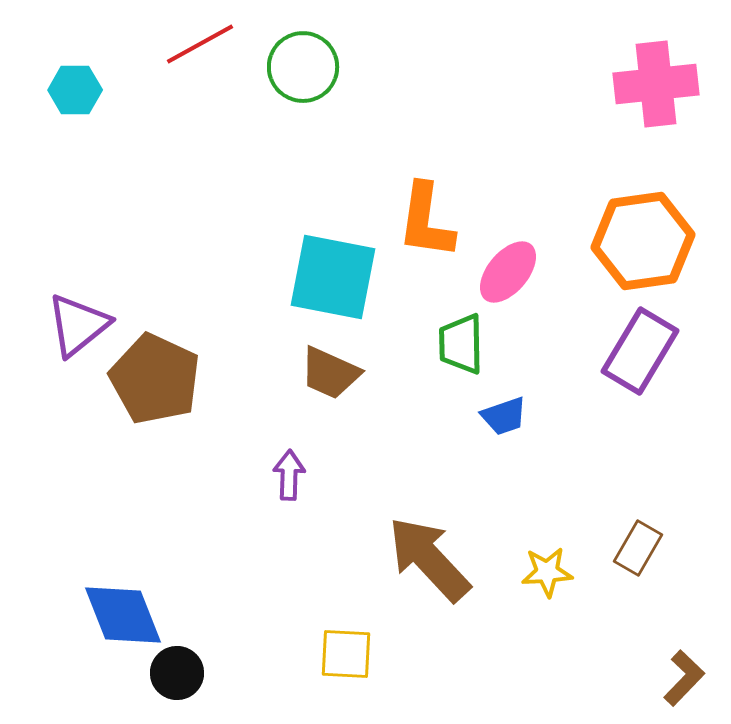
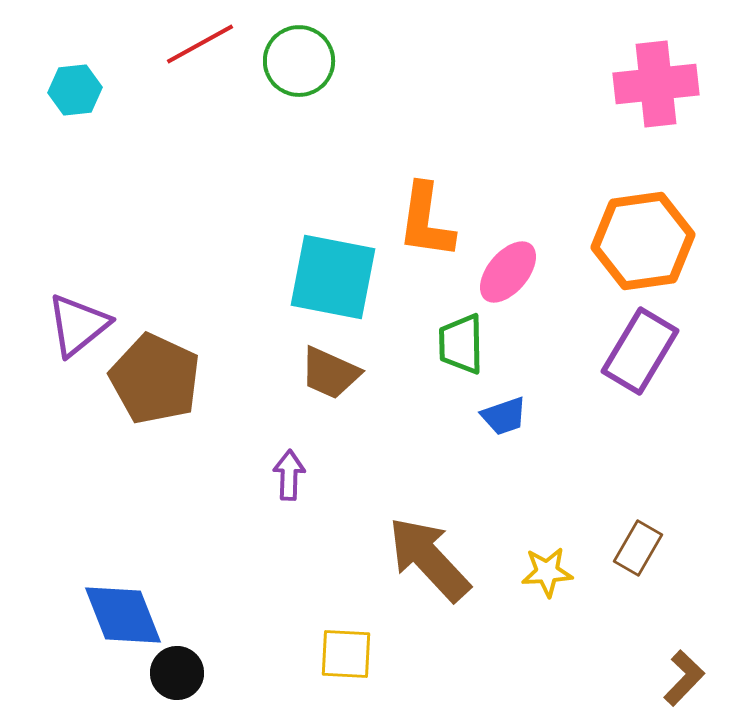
green circle: moved 4 px left, 6 px up
cyan hexagon: rotated 6 degrees counterclockwise
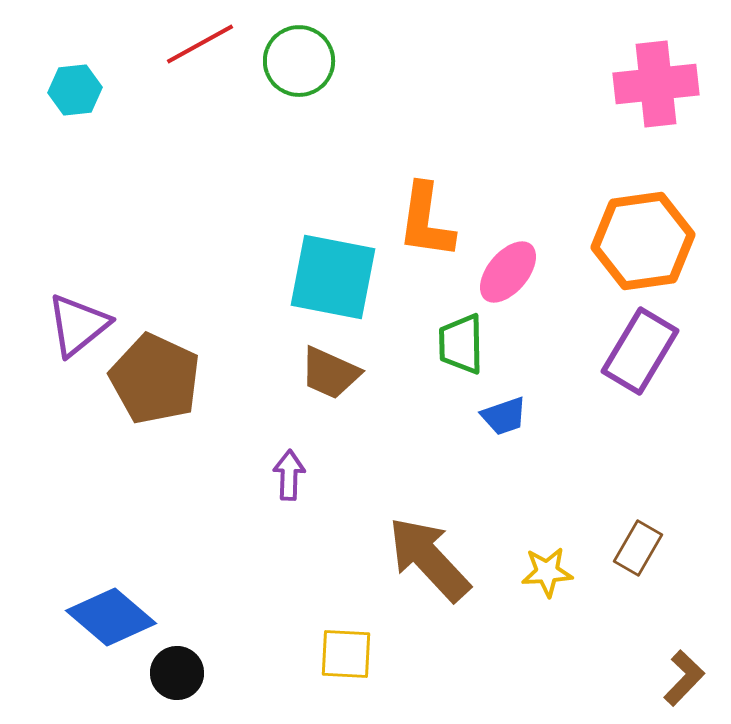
blue diamond: moved 12 px left, 2 px down; rotated 28 degrees counterclockwise
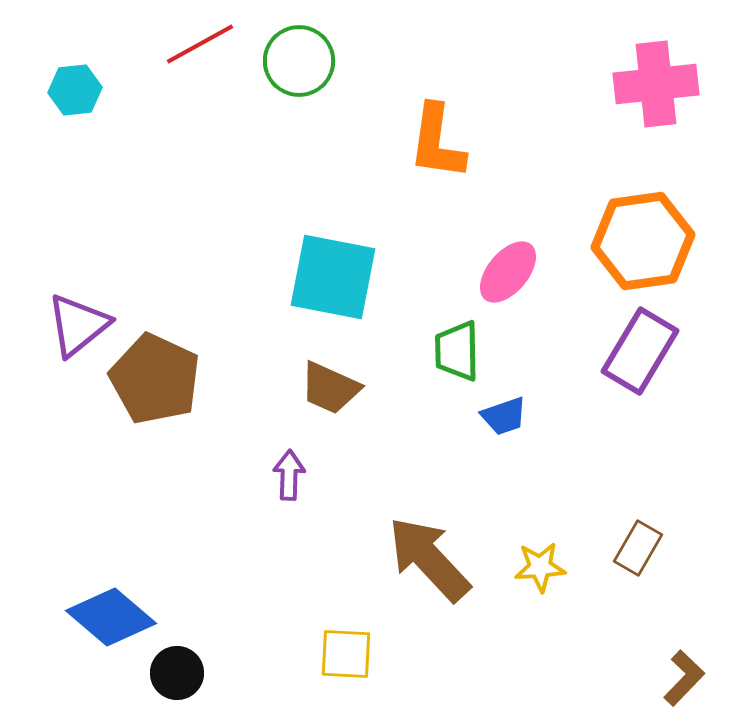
orange L-shape: moved 11 px right, 79 px up
green trapezoid: moved 4 px left, 7 px down
brown trapezoid: moved 15 px down
yellow star: moved 7 px left, 5 px up
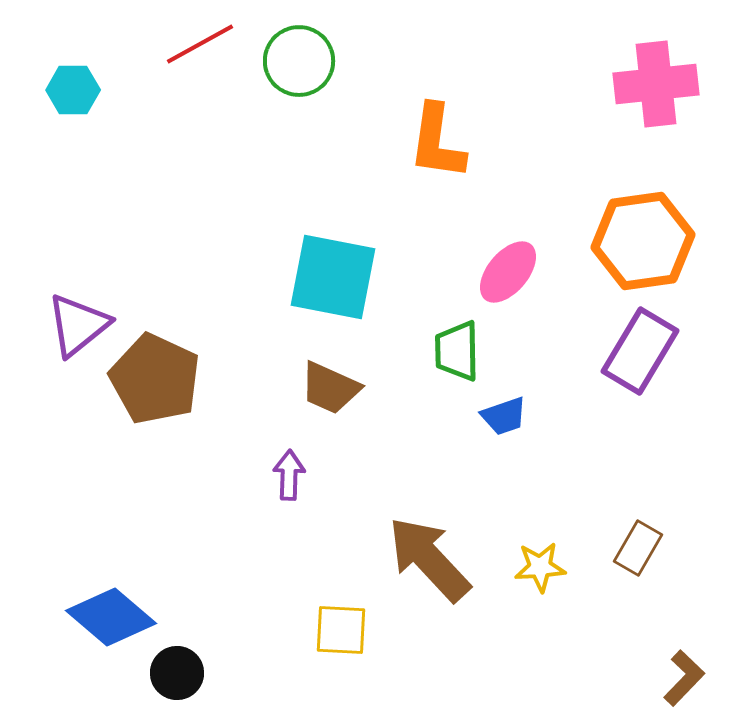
cyan hexagon: moved 2 px left; rotated 6 degrees clockwise
yellow square: moved 5 px left, 24 px up
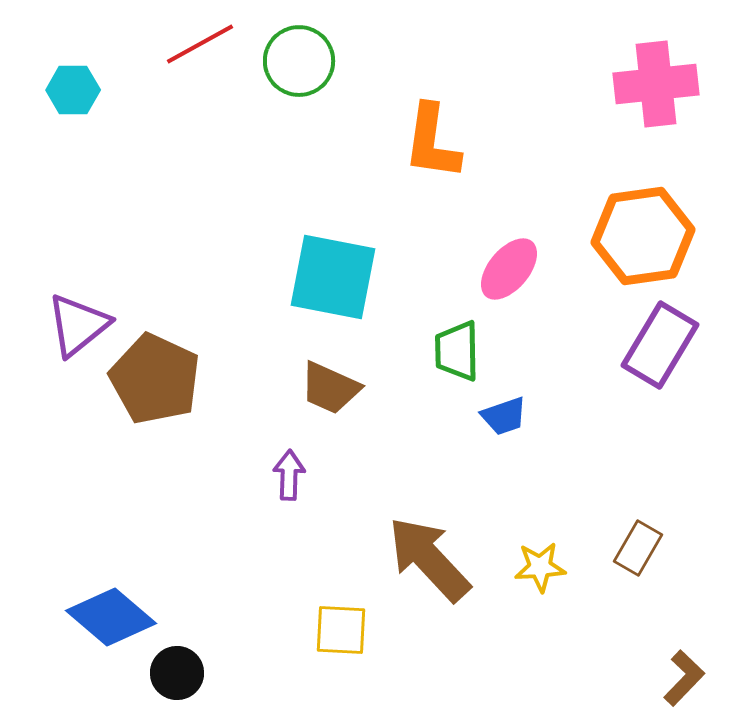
orange L-shape: moved 5 px left
orange hexagon: moved 5 px up
pink ellipse: moved 1 px right, 3 px up
purple rectangle: moved 20 px right, 6 px up
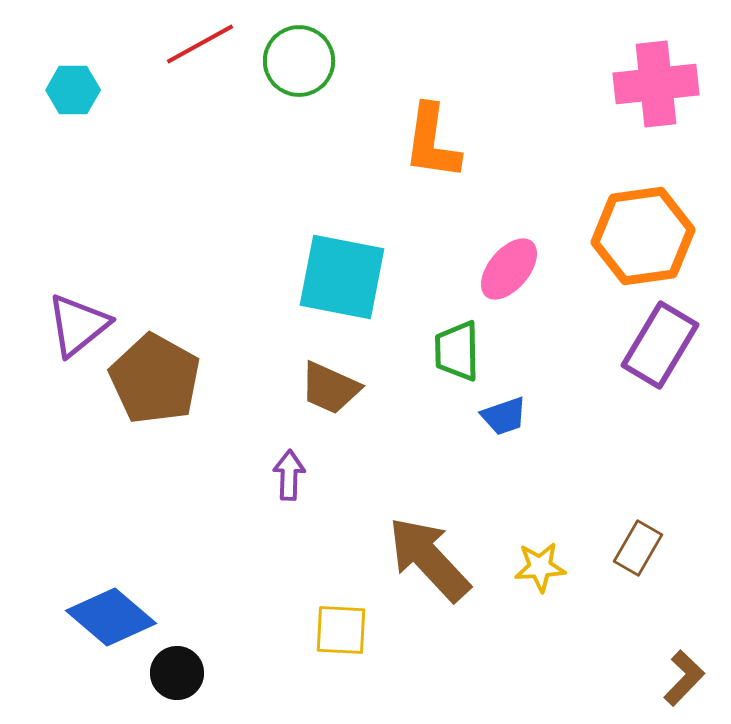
cyan square: moved 9 px right
brown pentagon: rotated 4 degrees clockwise
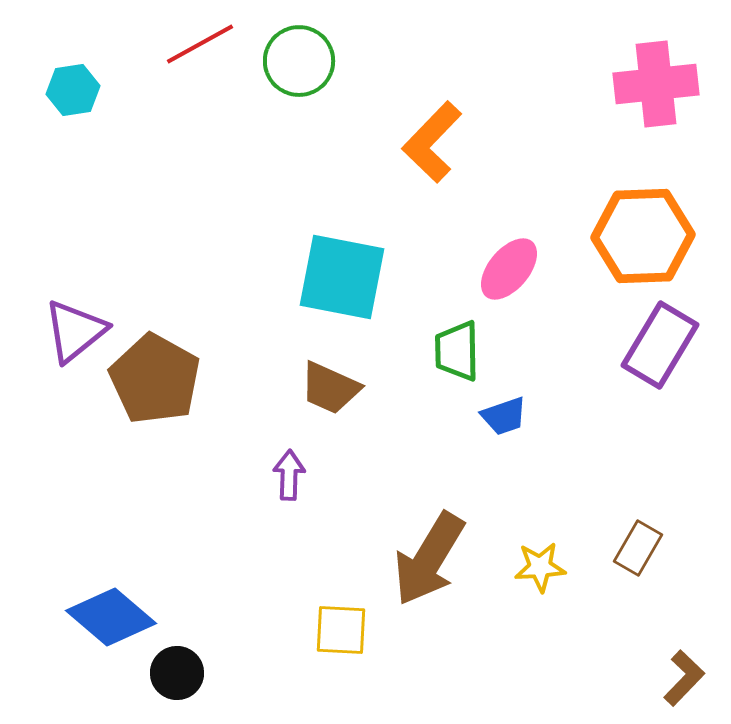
cyan hexagon: rotated 9 degrees counterclockwise
orange L-shape: rotated 36 degrees clockwise
orange hexagon: rotated 6 degrees clockwise
purple triangle: moved 3 px left, 6 px down
brown arrow: rotated 106 degrees counterclockwise
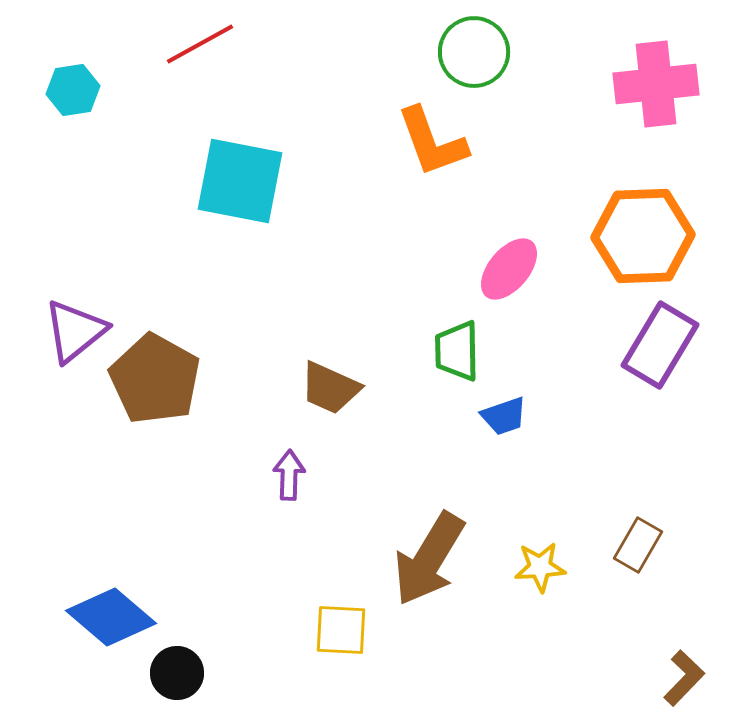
green circle: moved 175 px right, 9 px up
orange L-shape: rotated 64 degrees counterclockwise
cyan square: moved 102 px left, 96 px up
brown rectangle: moved 3 px up
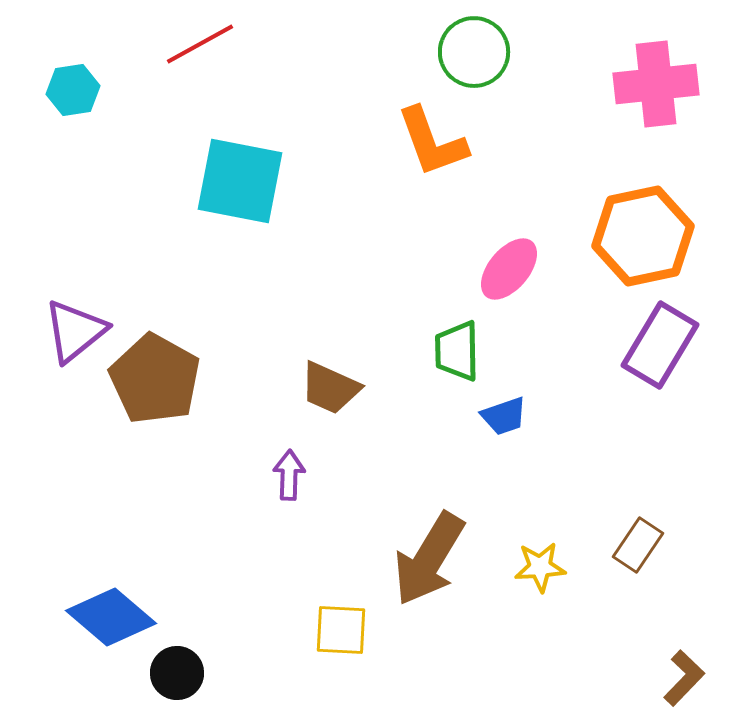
orange hexagon: rotated 10 degrees counterclockwise
brown rectangle: rotated 4 degrees clockwise
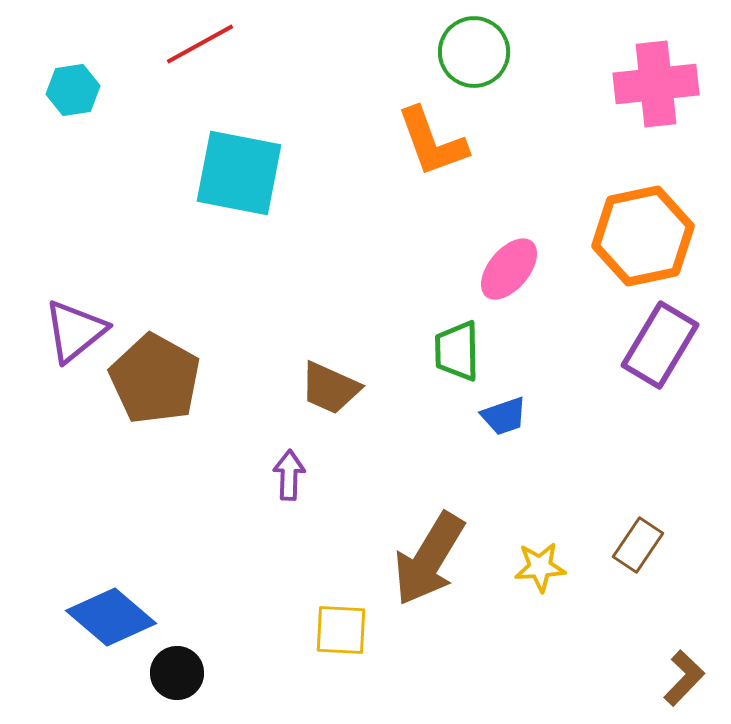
cyan square: moved 1 px left, 8 px up
